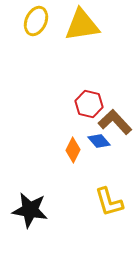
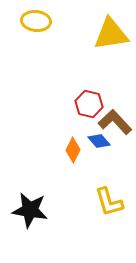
yellow ellipse: rotated 72 degrees clockwise
yellow triangle: moved 29 px right, 9 px down
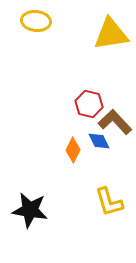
blue diamond: rotated 15 degrees clockwise
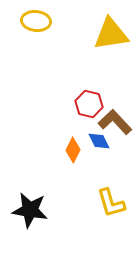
yellow L-shape: moved 2 px right, 1 px down
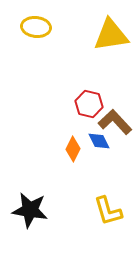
yellow ellipse: moved 6 px down
yellow triangle: moved 1 px down
orange diamond: moved 1 px up
yellow L-shape: moved 3 px left, 8 px down
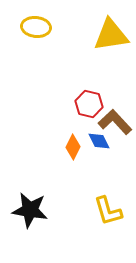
orange diamond: moved 2 px up
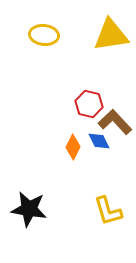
yellow ellipse: moved 8 px right, 8 px down
black star: moved 1 px left, 1 px up
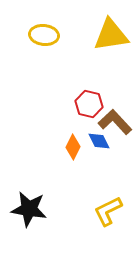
yellow L-shape: rotated 80 degrees clockwise
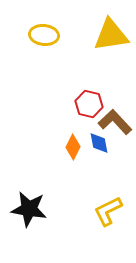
blue diamond: moved 2 px down; rotated 15 degrees clockwise
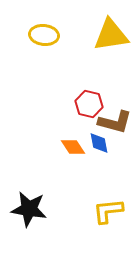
brown L-shape: rotated 148 degrees clockwise
orange diamond: rotated 60 degrees counterclockwise
yellow L-shape: rotated 20 degrees clockwise
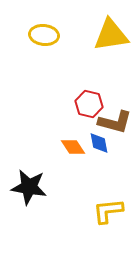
black star: moved 22 px up
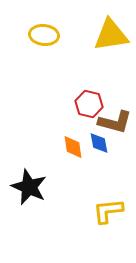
orange diamond: rotated 25 degrees clockwise
black star: rotated 15 degrees clockwise
